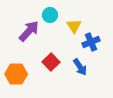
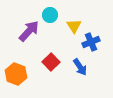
orange hexagon: rotated 20 degrees clockwise
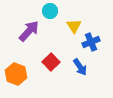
cyan circle: moved 4 px up
